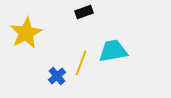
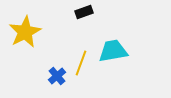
yellow star: moved 1 px left, 1 px up
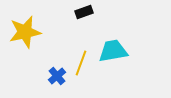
yellow star: rotated 16 degrees clockwise
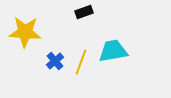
yellow star: rotated 16 degrees clockwise
yellow line: moved 1 px up
blue cross: moved 2 px left, 15 px up
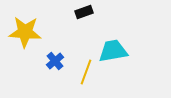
yellow line: moved 5 px right, 10 px down
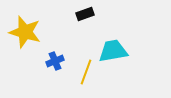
black rectangle: moved 1 px right, 2 px down
yellow star: rotated 12 degrees clockwise
blue cross: rotated 18 degrees clockwise
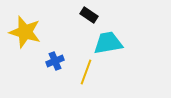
black rectangle: moved 4 px right, 1 px down; rotated 54 degrees clockwise
cyan trapezoid: moved 5 px left, 8 px up
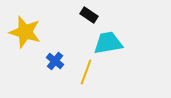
blue cross: rotated 30 degrees counterclockwise
